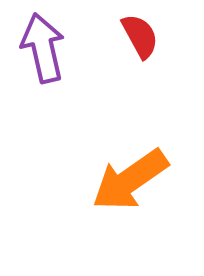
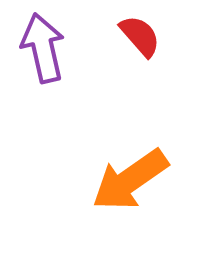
red semicircle: rotated 12 degrees counterclockwise
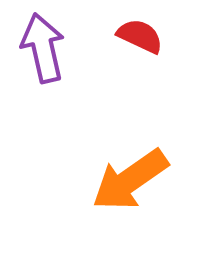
red semicircle: rotated 24 degrees counterclockwise
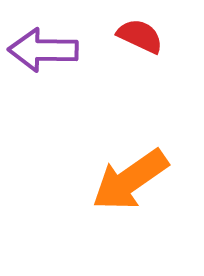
purple arrow: moved 2 px down; rotated 76 degrees counterclockwise
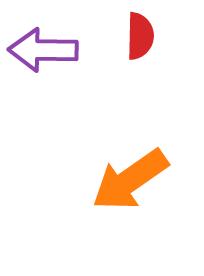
red semicircle: rotated 66 degrees clockwise
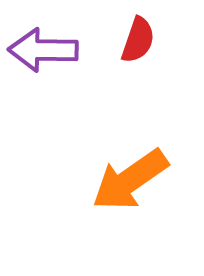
red semicircle: moved 2 px left, 4 px down; rotated 18 degrees clockwise
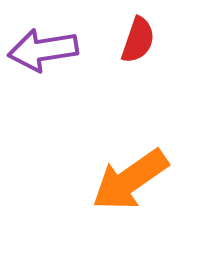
purple arrow: rotated 10 degrees counterclockwise
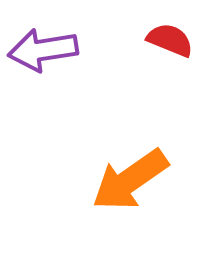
red semicircle: moved 32 px right; rotated 87 degrees counterclockwise
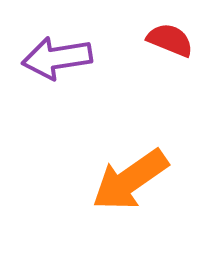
purple arrow: moved 14 px right, 8 px down
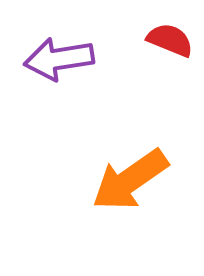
purple arrow: moved 2 px right, 1 px down
